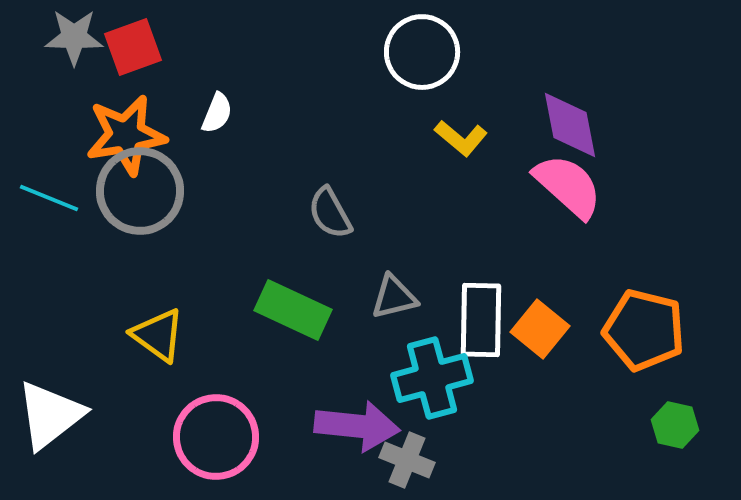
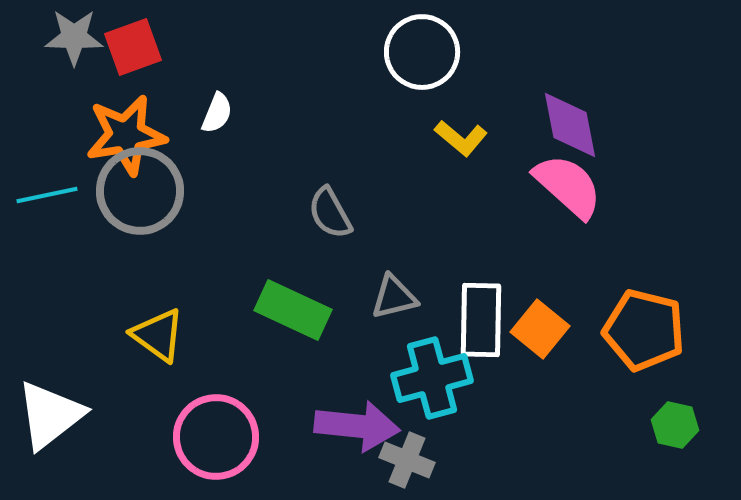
cyan line: moved 2 px left, 3 px up; rotated 34 degrees counterclockwise
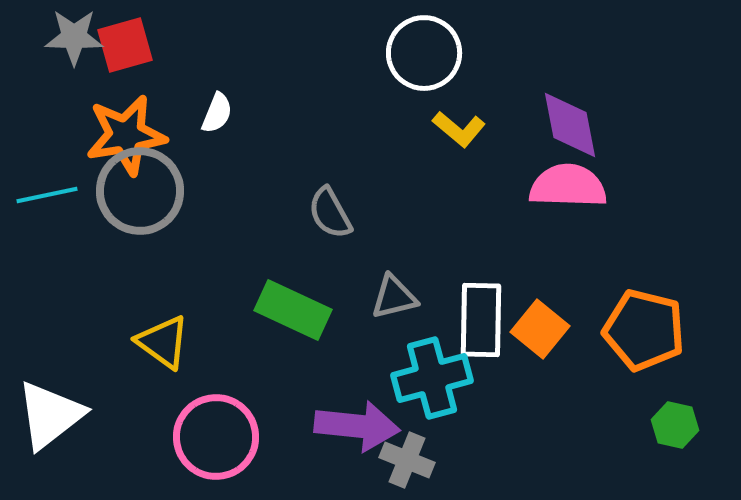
red square: moved 8 px left, 2 px up; rotated 4 degrees clockwise
white circle: moved 2 px right, 1 px down
yellow L-shape: moved 2 px left, 9 px up
pink semicircle: rotated 40 degrees counterclockwise
yellow triangle: moved 5 px right, 7 px down
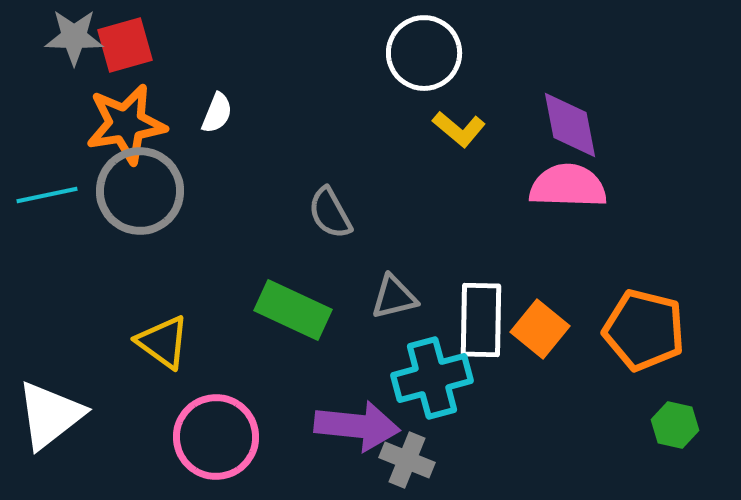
orange star: moved 11 px up
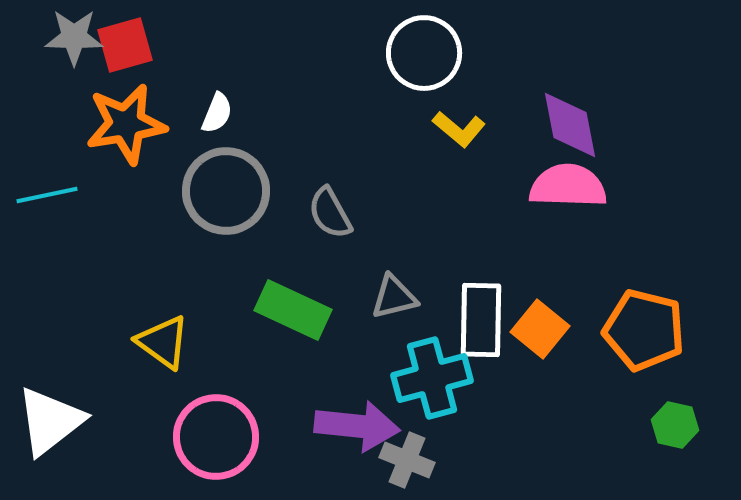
gray circle: moved 86 px right
white triangle: moved 6 px down
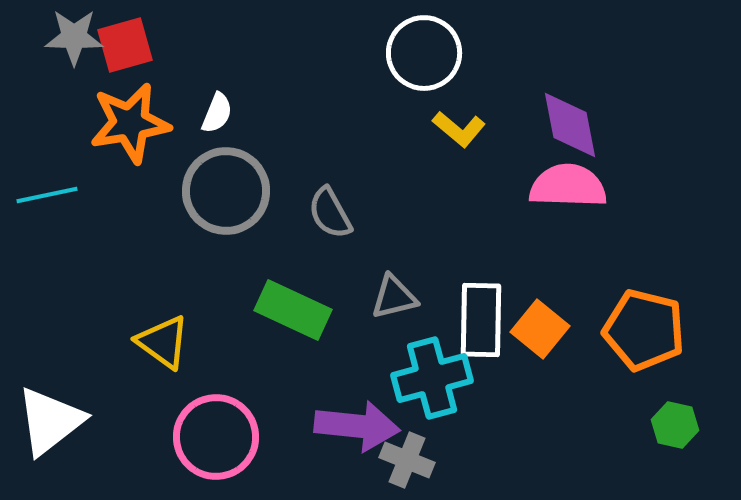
orange star: moved 4 px right, 1 px up
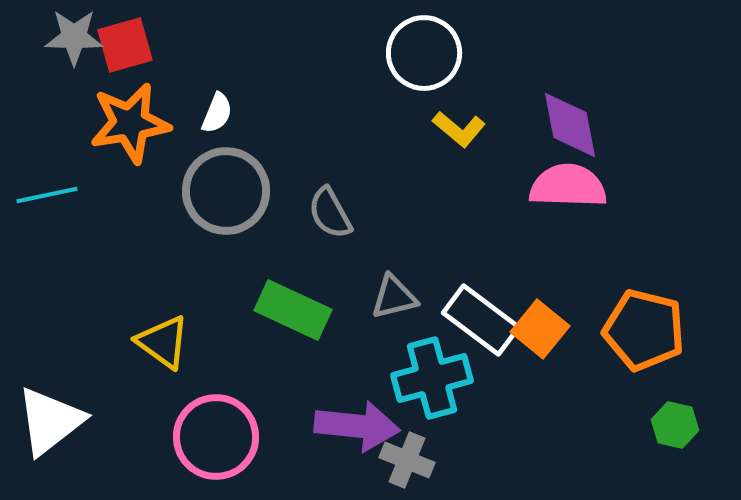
white rectangle: rotated 54 degrees counterclockwise
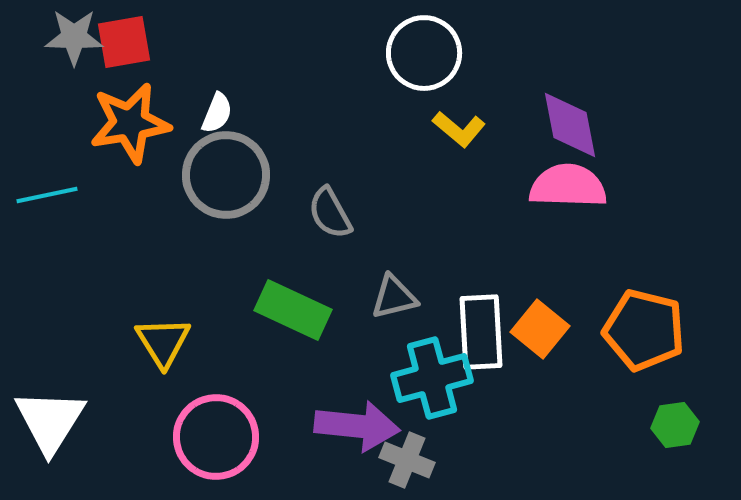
red square: moved 1 px left, 3 px up; rotated 6 degrees clockwise
gray circle: moved 16 px up
white rectangle: moved 12 px down; rotated 50 degrees clockwise
yellow triangle: rotated 22 degrees clockwise
white triangle: rotated 20 degrees counterclockwise
green hexagon: rotated 21 degrees counterclockwise
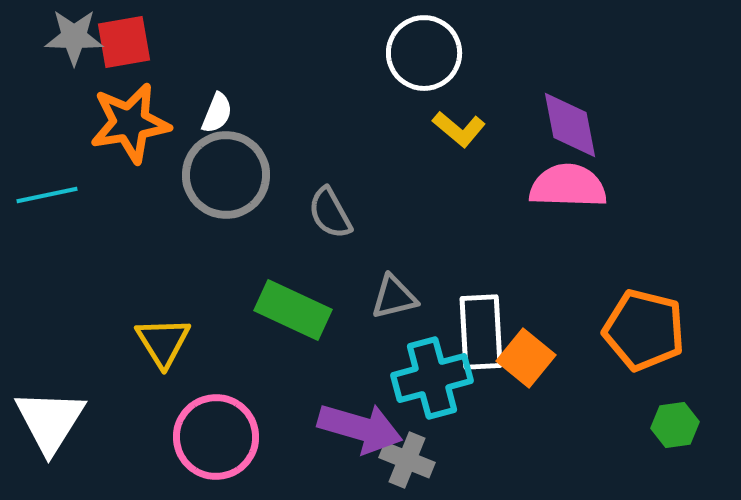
orange square: moved 14 px left, 29 px down
purple arrow: moved 3 px right, 2 px down; rotated 10 degrees clockwise
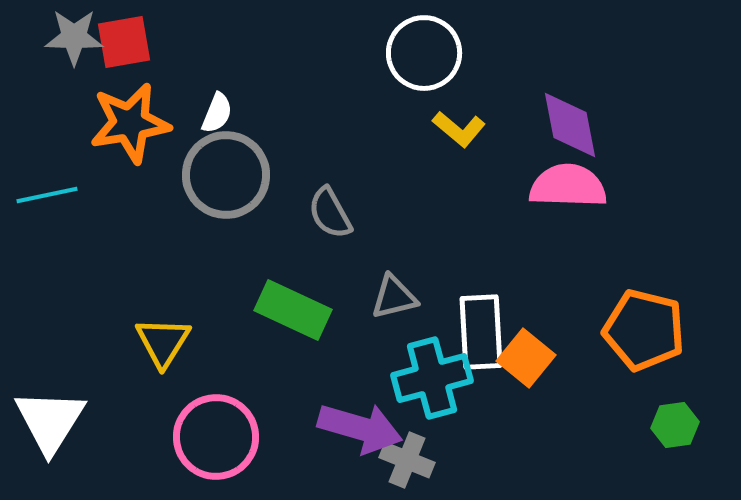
yellow triangle: rotated 4 degrees clockwise
